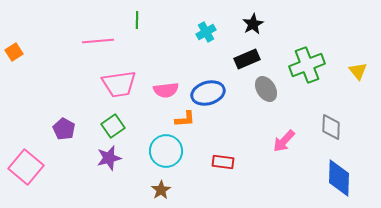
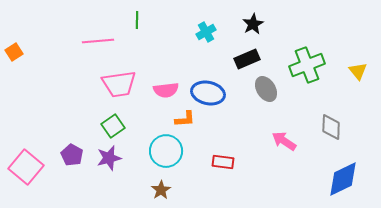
blue ellipse: rotated 28 degrees clockwise
purple pentagon: moved 8 px right, 26 px down
pink arrow: rotated 80 degrees clockwise
blue diamond: moved 4 px right, 1 px down; rotated 63 degrees clockwise
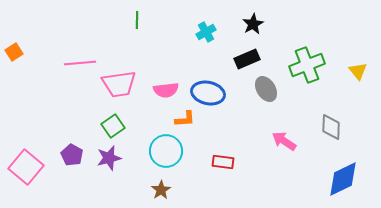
pink line: moved 18 px left, 22 px down
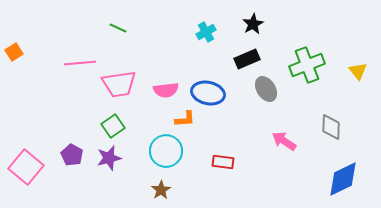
green line: moved 19 px left, 8 px down; rotated 66 degrees counterclockwise
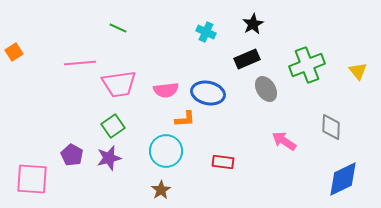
cyan cross: rotated 36 degrees counterclockwise
pink square: moved 6 px right, 12 px down; rotated 36 degrees counterclockwise
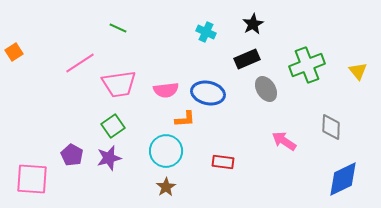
pink line: rotated 28 degrees counterclockwise
brown star: moved 5 px right, 3 px up
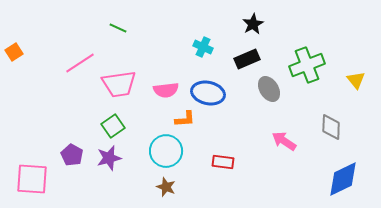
cyan cross: moved 3 px left, 15 px down
yellow triangle: moved 2 px left, 9 px down
gray ellipse: moved 3 px right
brown star: rotated 18 degrees counterclockwise
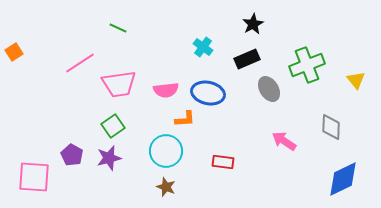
cyan cross: rotated 12 degrees clockwise
pink square: moved 2 px right, 2 px up
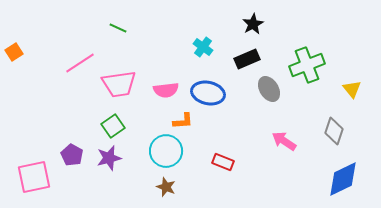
yellow triangle: moved 4 px left, 9 px down
orange L-shape: moved 2 px left, 2 px down
gray diamond: moved 3 px right, 4 px down; rotated 16 degrees clockwise
red rectangle: rotated 15 degrees clockwise
pink square: rotated 16 degrees counterclockwise
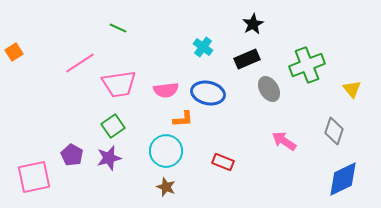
orange L-shape: moved 2 px up
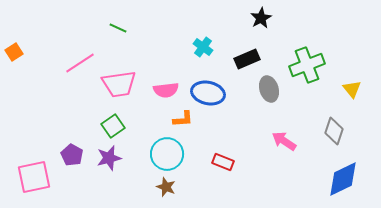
black star: moved 8 px right, 6 px up
gray ellipse: rotated 15 degrees clockwise
cyan circle: moved 1 px right, 3 px down
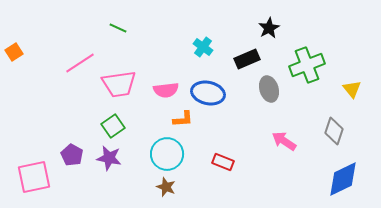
black star: moved 8 px right, 10 px down
purple star: rotated 25 degrees clockwise
